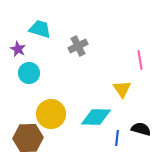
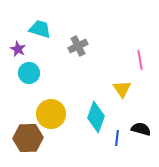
cyan diamond: rotated 72 degrees counterclockwise
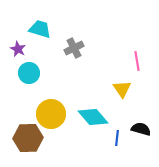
gray cross: moved 4 px left, 2 px down
pink line: moved 3 px left, 1 px down
cyan diamond: moved 3 px left; rotated 60 degrees counterclockwise
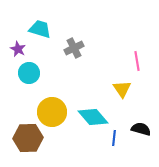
yellow circle: moved 1 px right, 2 px up
blue line: moved 3 px left
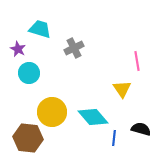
brown hexagon: rotated 8 degrees clockwise
